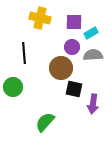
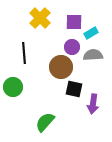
yellow cross: rotated 30 degrees clockwise
brown circle: moved 1 px up
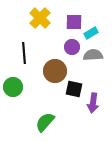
brown circle: moved 6 px left, 4 px down
purple arrow: moved 1 px up
